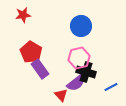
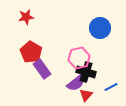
red star: moved 3 px right, 2 px down
blue circle: moved 19 px right, 2 px down
purple rectangle: moved 2 px right
red triangle: moved 25 px right; rotated 24 degrees clockwise
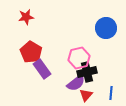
blue circle: moved 6 px right
black cross: moved 1 px right; rotated 30 degrees counterclockwise
blue line: moved 6 px down; rotated 56 degrees counterclockwise
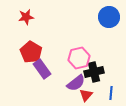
blue circle: moved 3 px right, 11 px up
black cross: moved 7 px right
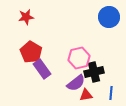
red triangle: rotated 40 degrees clockwise
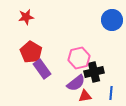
blue circle: moved 3 px right, 3 px down
red triangle: moved 1 px left, 1 px down
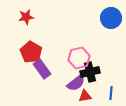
blue circle: moved 1 px left, 2 px up
black cross: moved 4 px left
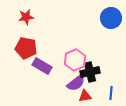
red pentagon: moved 5 px left, 4 px up; rotated 20 degrees counterclockwise
pink hexagon: moved 4 px left, 2 px down; rotated 10 degrees counterclockwise
purple rectangle: moved 3 px up; rotated 24 degrees counterclockwise
